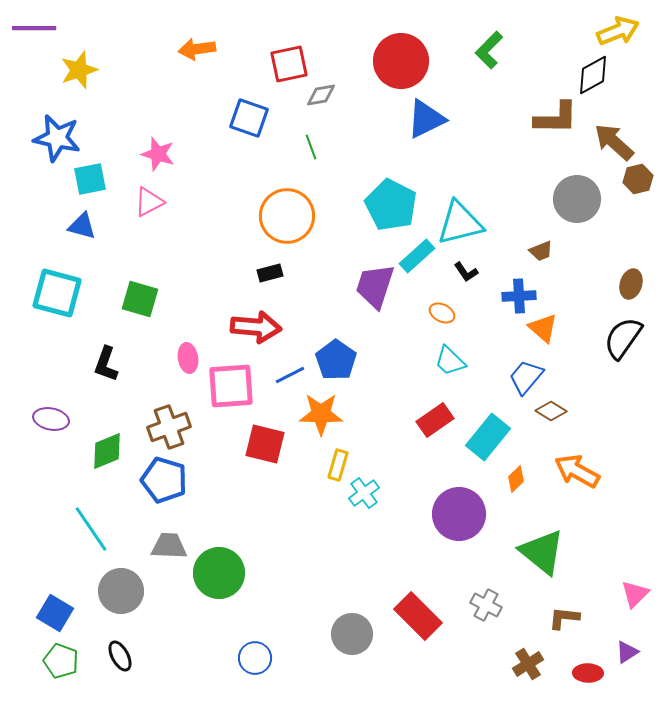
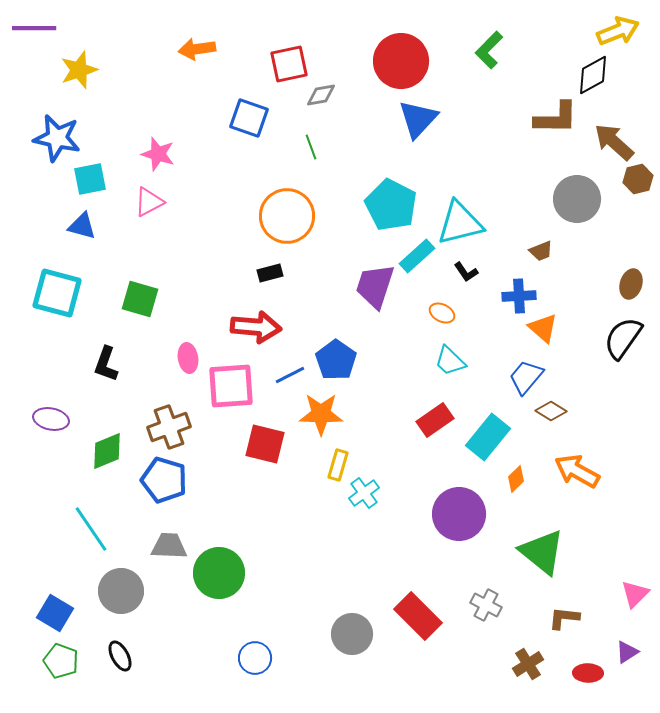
blue triangle at (426, 119): moved 8 px left; rotated 21 degrees counterclockwise
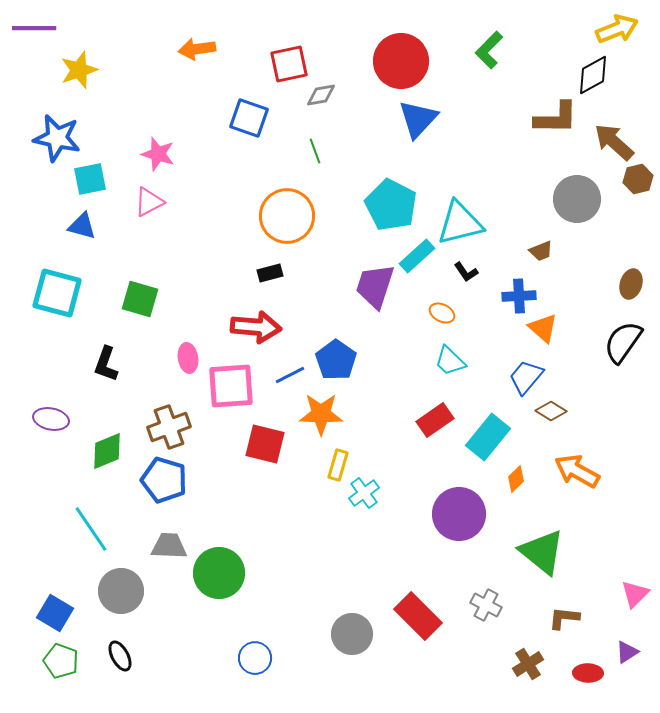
yellow arrow at (618, 31): moved 1 px left, 2 px up
green line at (311, 147): moved 4 px right, 4 px down
black semicircle at (623, 338): moved 4 px down
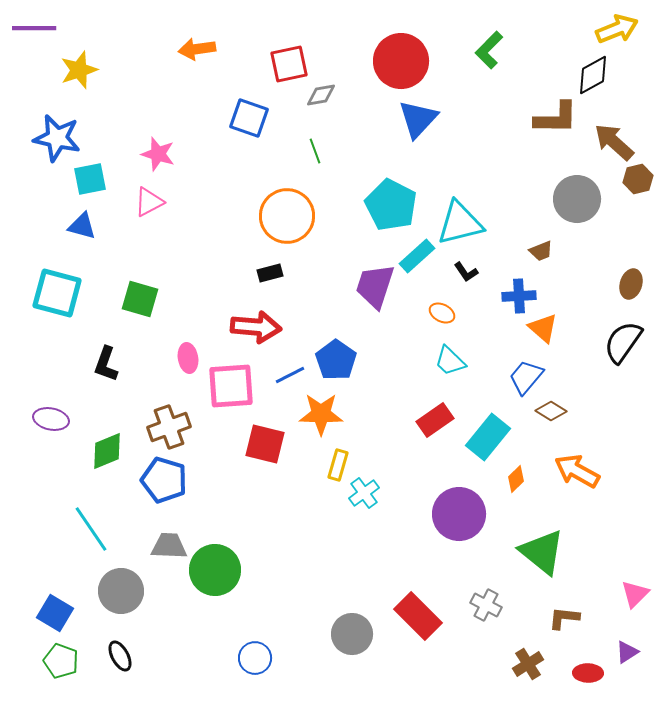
green circle at (219, 573): moved 4 px left, 3 px up
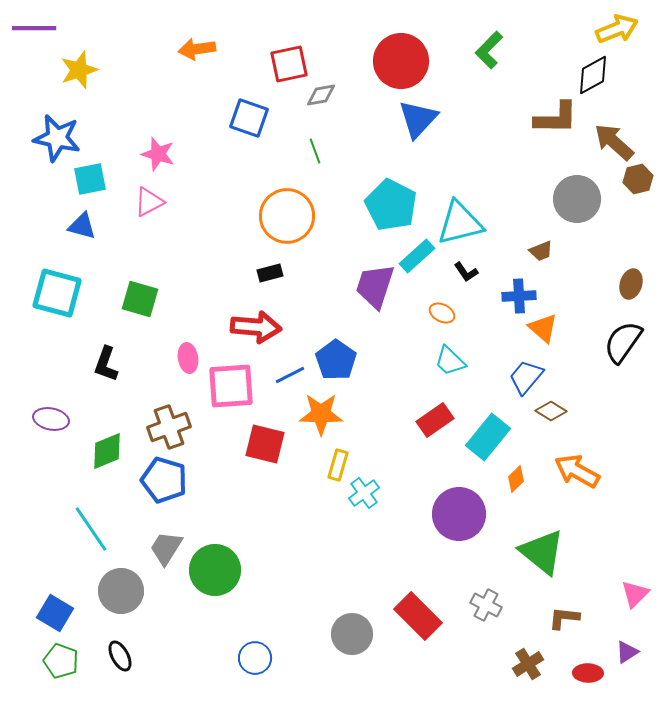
gray trapezoid at (169, 546): moved 3 px left, 2 px down; rotated 60 degrees counterclockwise
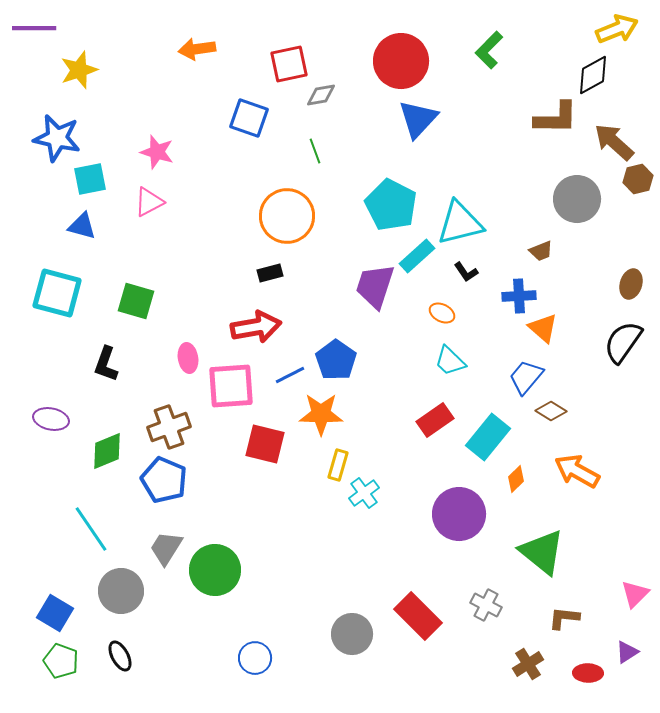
pink star at (158, 154): moved 1 px left, 2 px up
green square at (140, 299): moved 4 px left, 2 px down
red arrow at (256, 327): rotated 15 degrees counterclockwise
blue pentagon at (164, 480): rotated 6 degrees clockwise
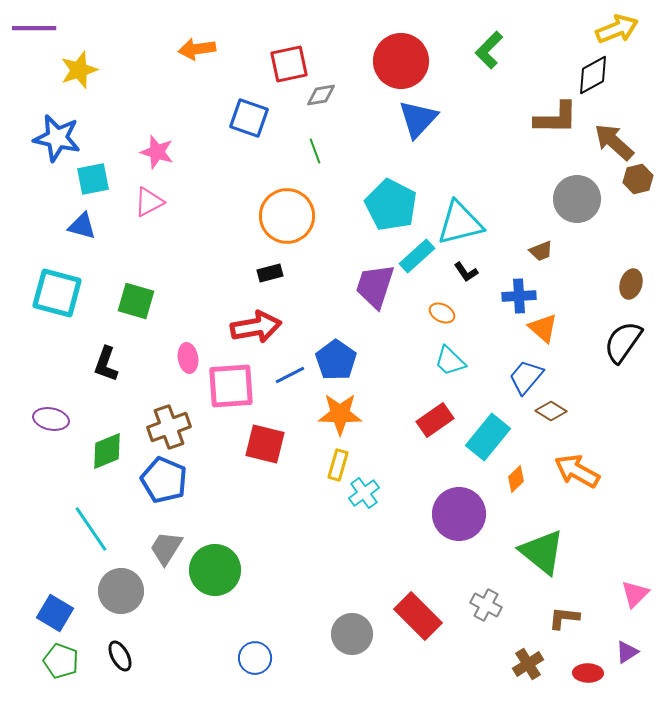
cyan square at (90, 179): moved 3 px right
orange star at (321, 414): moved 19 px right
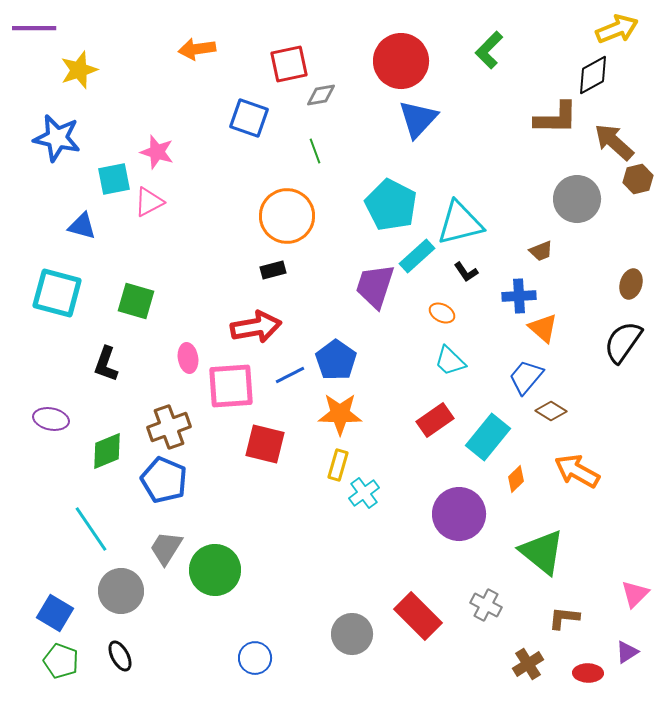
cyan square at (93, 179): moved 21 px right
black rectangle at (270, 273): moved 3 px right, 3 px up
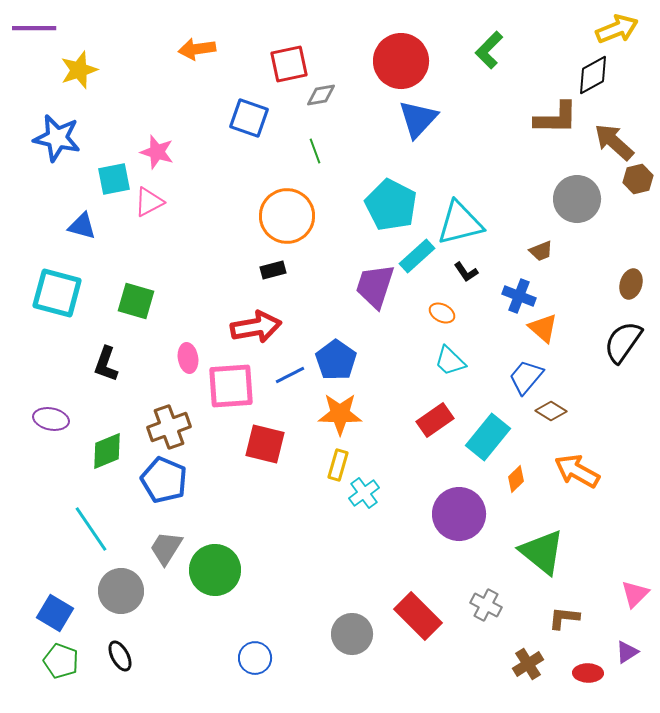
blue cross at (519, 296): rotated 24 degrees clockwise
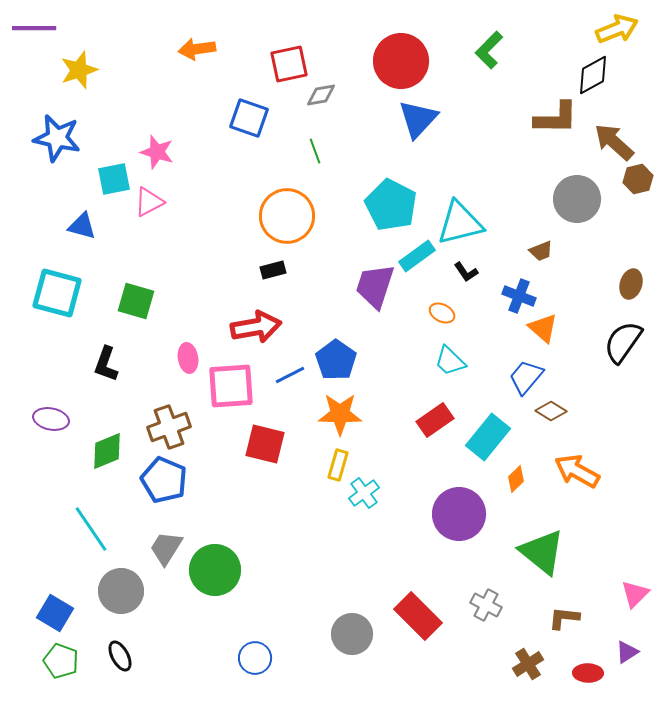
cyan rectangle at (417, 256): rotated 6 degrees clockwise
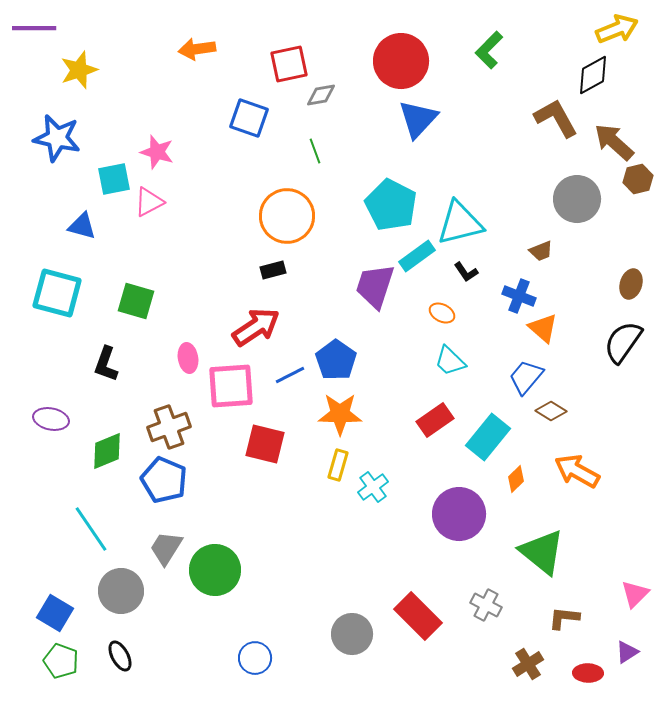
brown L-shape at (556, 118): rotated 120 degrees counterclockwise
red arrow at (256, 327): rotated 24 degrees counterclockwise
cyan cross at (364, 493): moved 9 px right, 6 px up
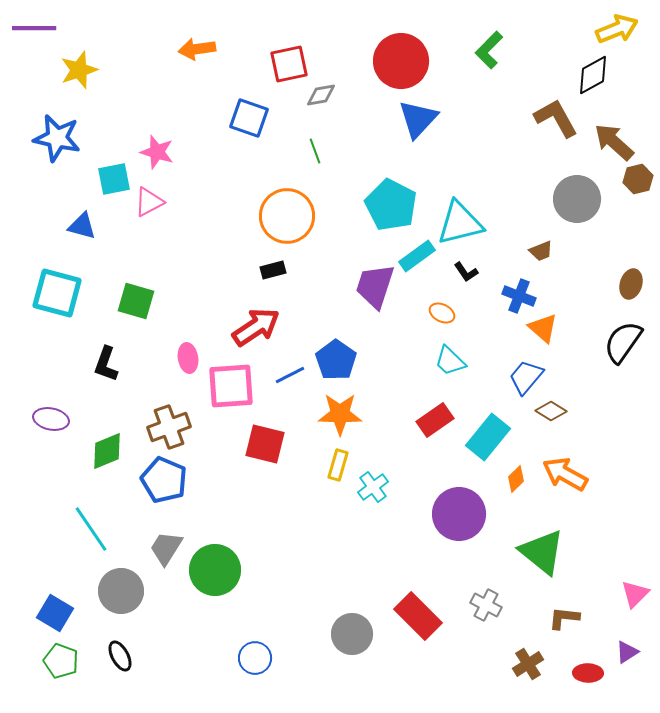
orange arrow at (577, 471): moved 12 px left, 3 px down
